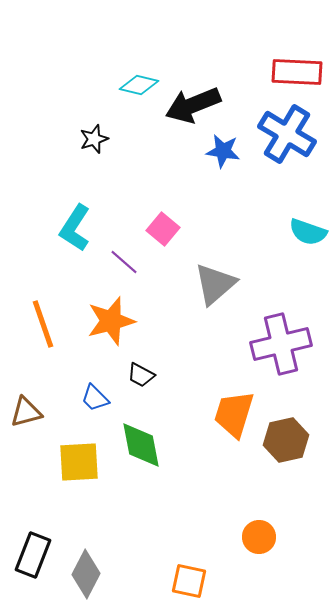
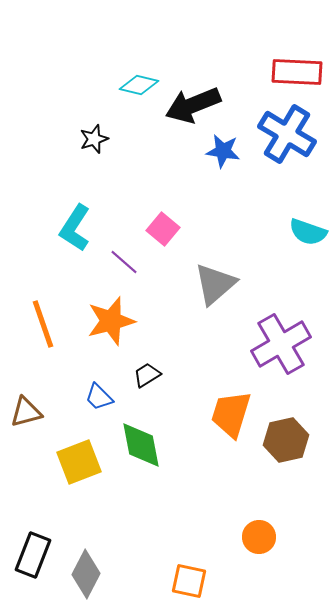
purple cross: rotated 16 degrees counterclockwise
black trapezoid: moved 6 px right; rotated 120 degrees clockwise
blue trapezoid: moved 4 px right, 1 px up
orange trapezoid: moved 3 px left
yellow square: rotated 18 degrees counterclockwise
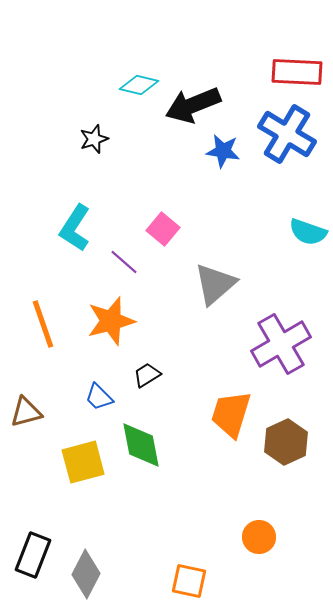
brown hexagon: moved 2 px down; rotated 12 degrees counterclockwise
yellow square: moved 4 px right; rotated 6 degrees clockwise
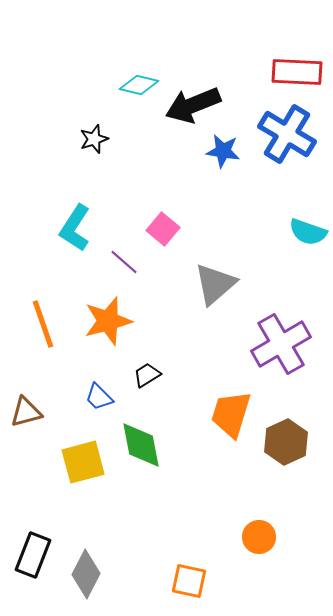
orange star: moved 3 px left
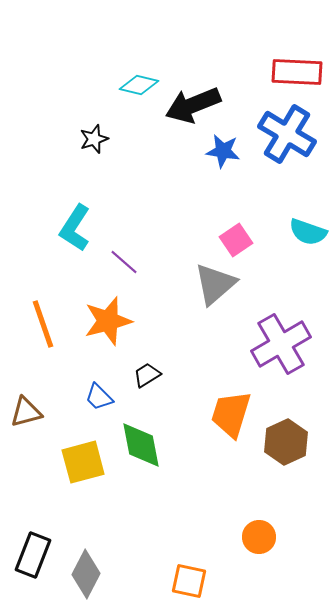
pink square: moved 73 px right, 11 px down; rotated 16 degrees clockwise
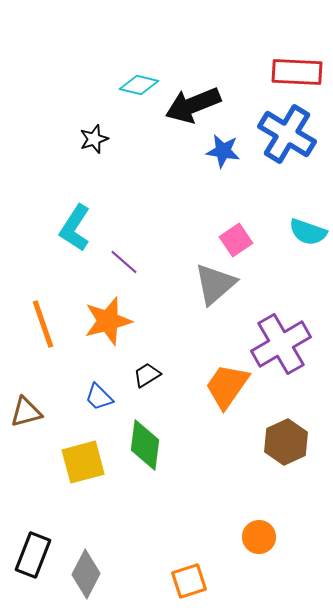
orange trapezoid: moved 4 px left, 28 px up; rotated 18 degrees clockwise
green diamond: moved 4 px right; rotated 18 degrees clockwise
orange square: rotated 30 degrees counterclockwise
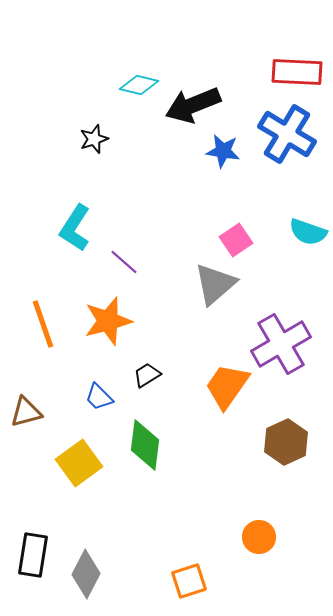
yellow square: moved 4 px left, 1 px down; rotated 21 degrees counterclockwise
black rectangle: rotated 12 degrees counterclockwise
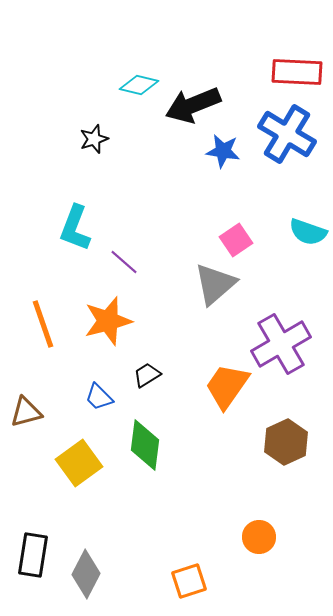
cyan L-shape: rotated 12 degrees counterclockwise
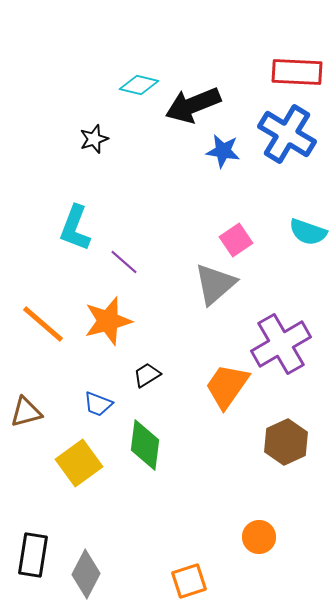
orange line: rotated 30 degrees counterclockwise
blue trapezoid: moved 1 px left, 7 px down; rotated 24 degrees counterclockwise
